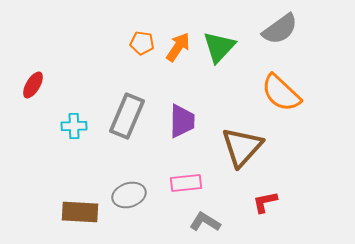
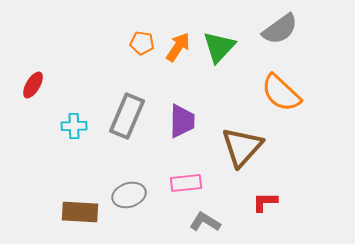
red L-shape: rotated 12 degrees clockwise
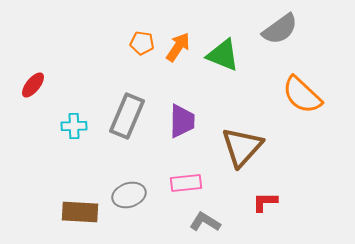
green triangle: moved 4 px right, 8 px down; rotated 51 degrees counterclockwise
red ellipse: rotated 8 degrees clockwise
orange semicircle: moved 21 px right, 2 px down
